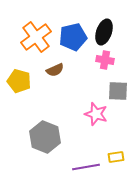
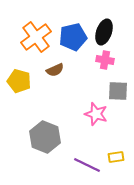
purple line: moved 1 px right, 2 px up; rotated 36 degrees clockwise
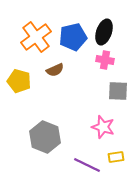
pink star: moved 7 px right, 13 px down
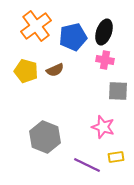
orange cross: moved 11 px up
yellow pentagon: moved 7 px right, 10 px up
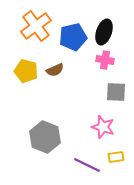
gray square: moved 2 px left, 1 px down
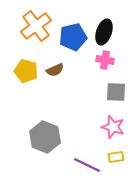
pink star: moved 10 px right
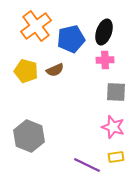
blue pentagon: moved 2 px left, 2 px down
pink cross: rotated 12 degrees counterclockwise
gray hexagon: moved 16 px left, 1 px up
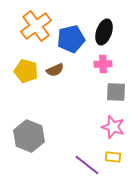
pink cross: moved 2 px left, 4 px down
yellow rectangle: moved 3 px left; rotated 14 degrees clockwise
purple line: rotated 12 degrees clockwise
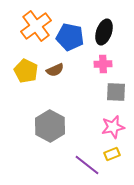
blue pentagon: moved 1 px left, 2 px up; rotated 24 degrees clockwise
yellow pentagon: rotated 10 degrees clockwise
pink star: rotated 30 degrees counterclockwise
gray hexagon: moved 21 px right, 10 px up; rotated 8 degrees clockwise
yellow rectangle: moved 1 px left, 3 px up; rotated 28 degrees counterclockwise
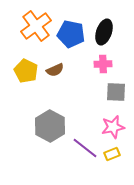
blue pentagon: moved 1 px right, 3 px up
purple line: moved 2 px left, 17 px up
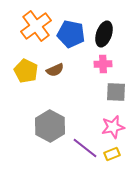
black ellipse: moved 2 px down
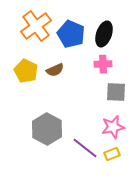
blue pentagon: rotated 12 degrees clockwise
gray hexagon: moved 3 px left, 3 px down
